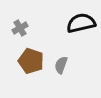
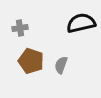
gray cross: rotated 21 degrees clockwise
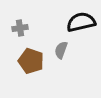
black semicircle: moved 1 px up
gray semicircle: moved 15 px up
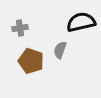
gray semicircle: moved 1 px left
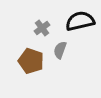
black semicircle: moved 1 px left, 1 px up
gray cross: moved 22 px right; rotated 28 degrees counterclockwise
